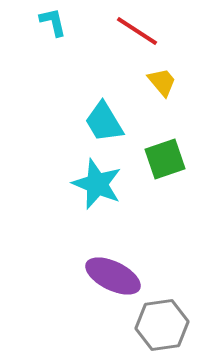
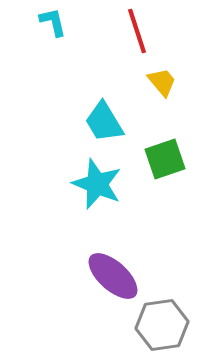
red line: rotated 39 degrees clockwise
purple ellipse: rotated 16 degrees clockwise
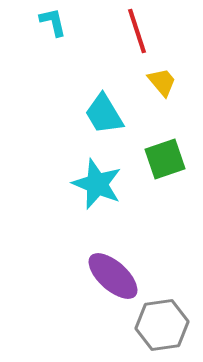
cyan trapezoid: moved 8 px up
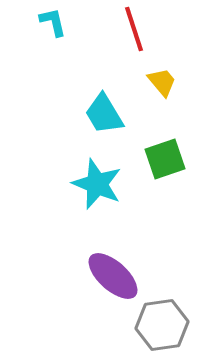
red line: moved 3 px left, 2 px up
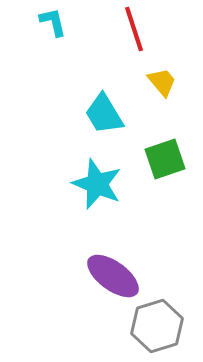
purple ellipse: rotated 6 degrees counterclockwise
gray hexagon: moved 5 px left, 1 px down; rotated 9 degrees counterclockwise
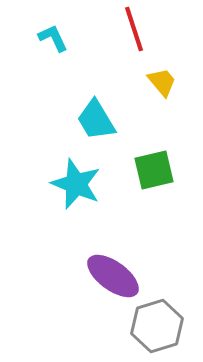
cyan L-shape: moved 16 px down; rotated 12 degrees counterclockwise
cyan trapezoid: moved 8 px left, 6 px down
green square: moved 11 px left, 11 px down; rotated 6 degrees clockwise
cyan star: moved 21 px left
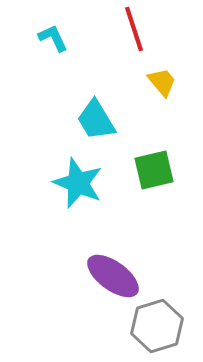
cyan star: moved 2 px right, 1 px up
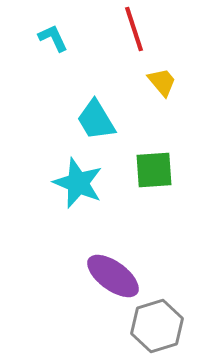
green square: rotated 9 degrees clockwise
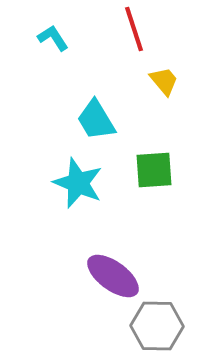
cyan L-shape: rotated 8 degrees counterclockwise
yellow trapezoid: moved 2 px right, 1 px up
gray hexagon: rotated 18 degrees clockwise
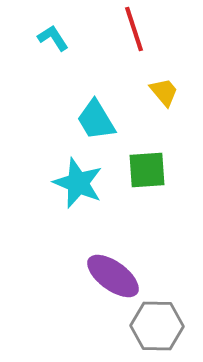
yellow trapezoid: moved 11 px down
green square: moved 7 px left
